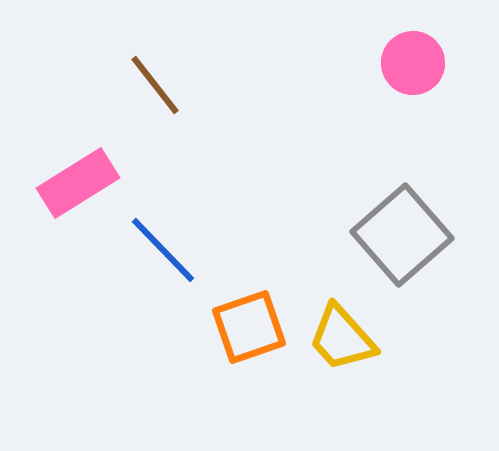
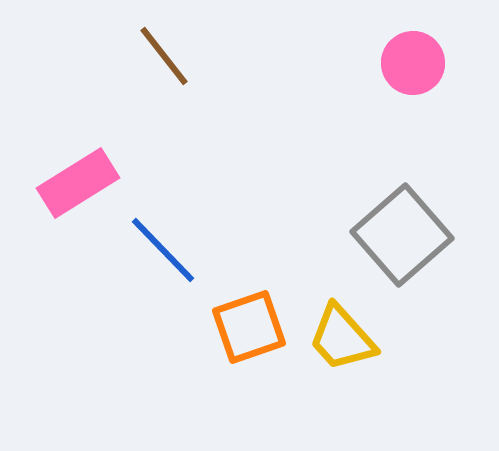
brown line: moved 9 px right, 29 px up
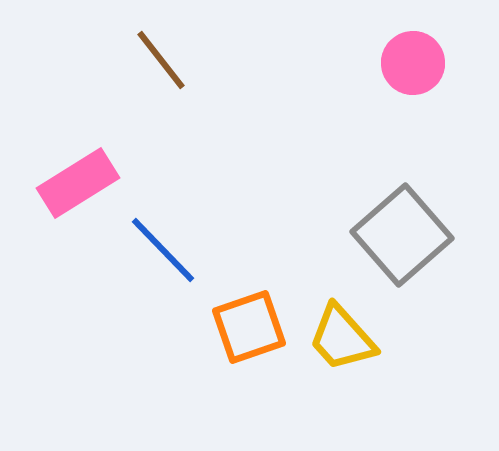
brown line: moved 3 px left, 4 px down
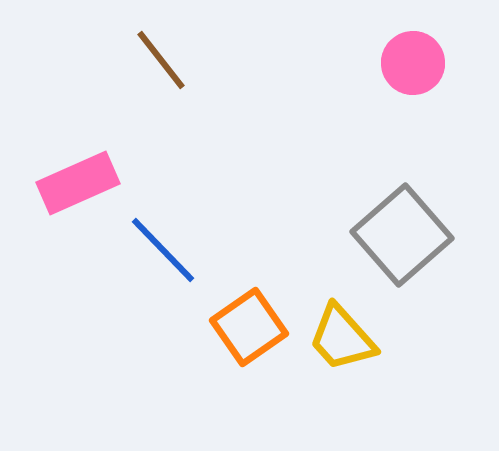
pink rectangle: rotated 8 degrees clockwise
orange square: rotated 16 degrees counterclockwise
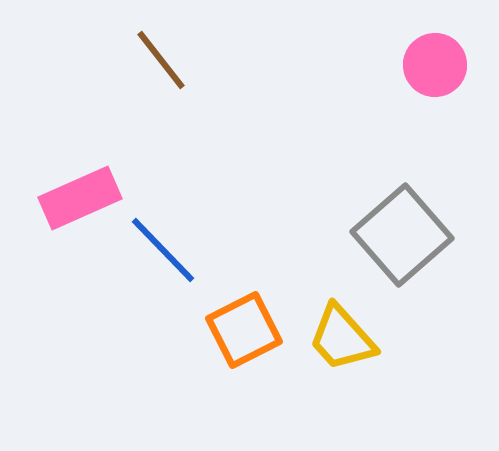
pink circle: moved 22 px right, 2 px down
pink rectangle: moved 2 px right, 15 px down
orange square: moved 5 px left, 3 px down; rotated 8 degrees clockwise
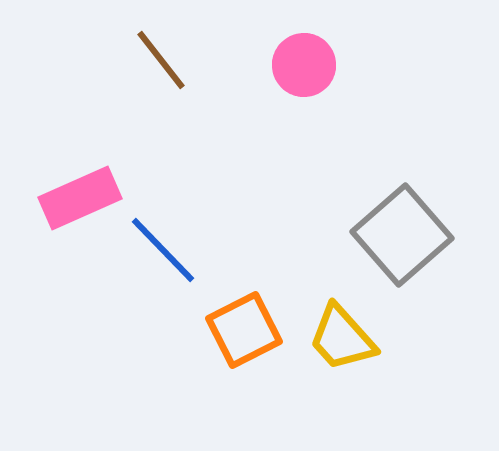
pink circle: moved 131 px left
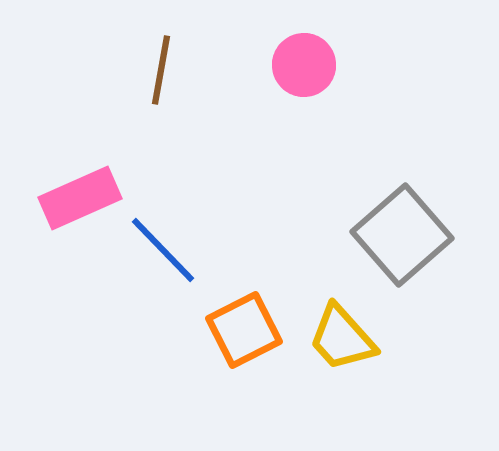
brown line: moved 10 px down; rotated 48 degrees clockwise
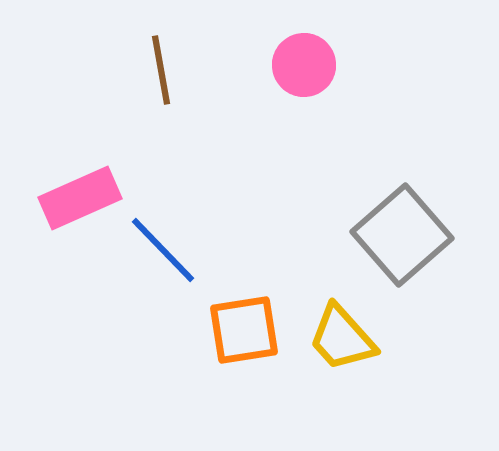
brown line: rotated 20 degrees counterclockwise
orange square: rotated 18 degrees clockwise
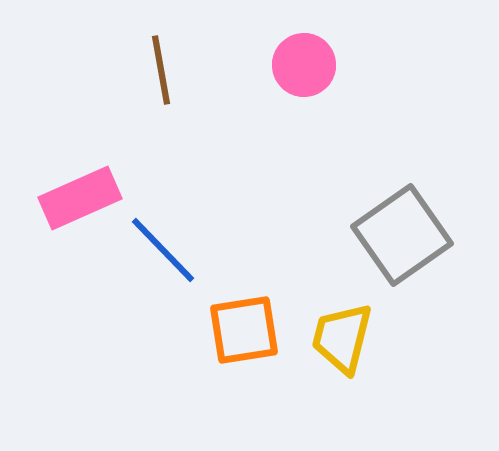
gray square: rotated 6 degrees clockwise
yellow trapezoid: rotated 56 degrees clockwise
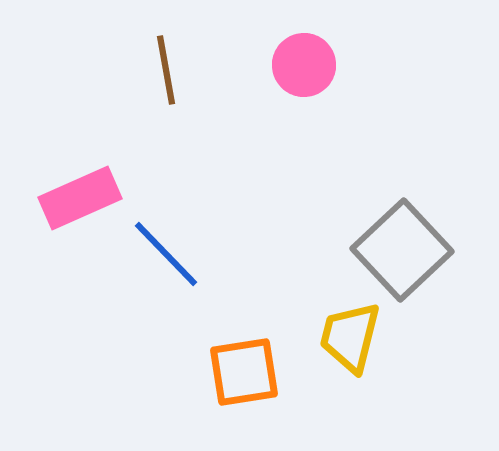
brown line: moved 5 px right
gray square: moved 15 px down; rotated 8 degrees counterclockwise
blue line: moved 3 px right, 4 px down
orange square: moved 42 px down
yellow trapezoid: moved 8 px right, 1 px up
